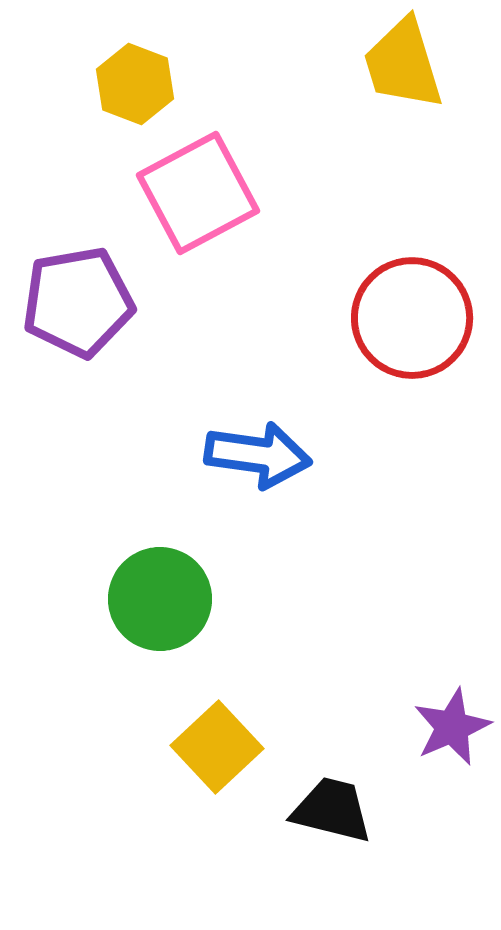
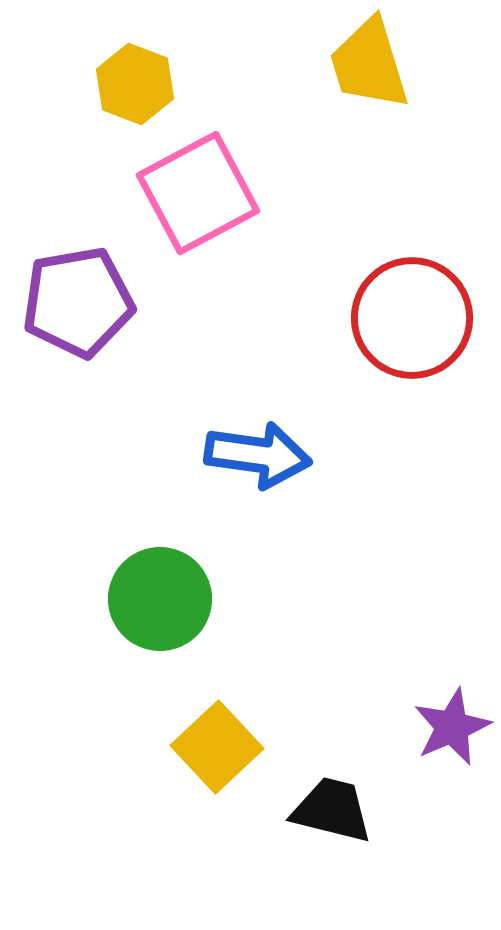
yellow trapezoid: moved 34 px left
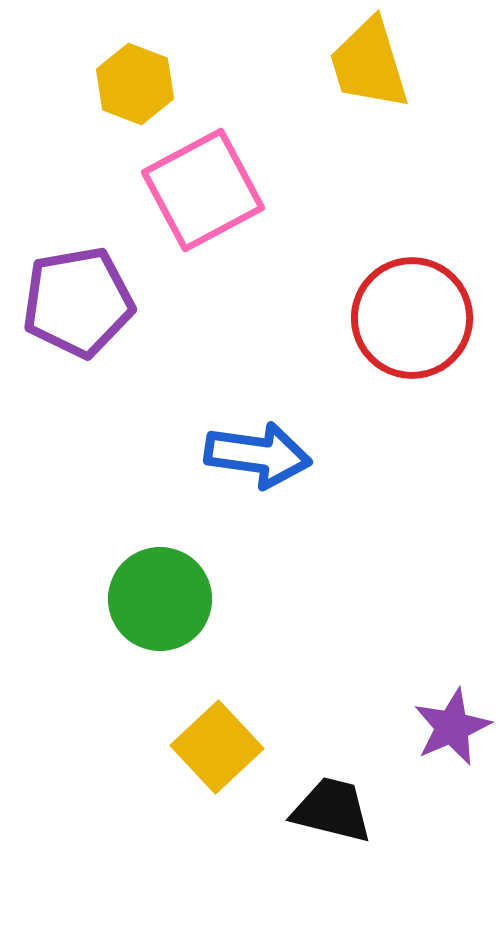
pink square: moved 5 px right, 3 px up
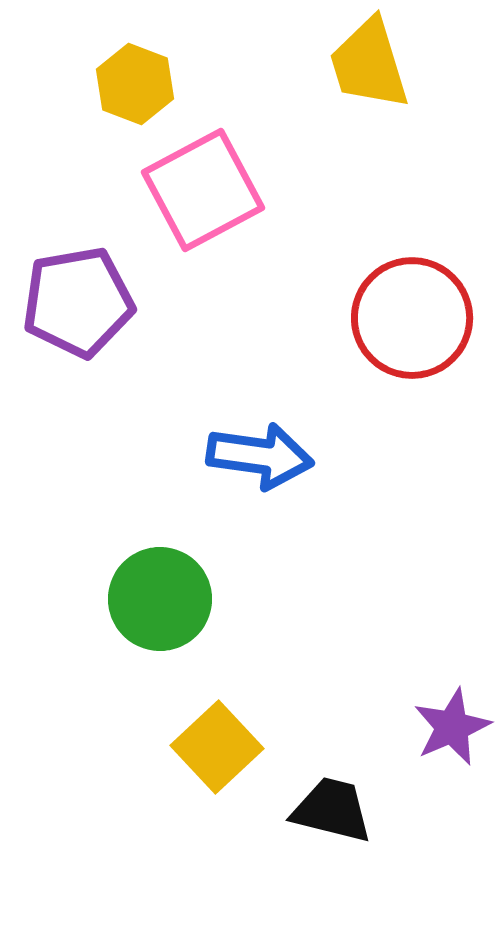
blue arrow: moved 2 px right, 1 px down
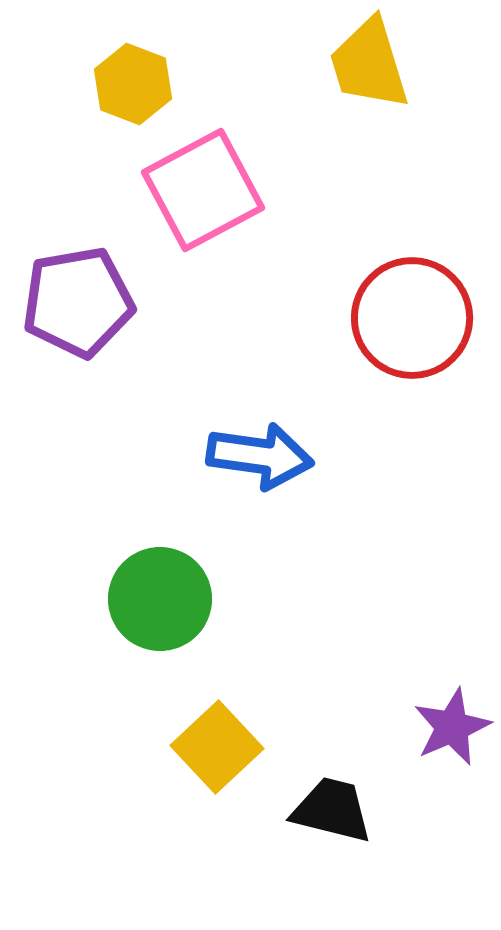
yellow hexagon: moved 2 px left
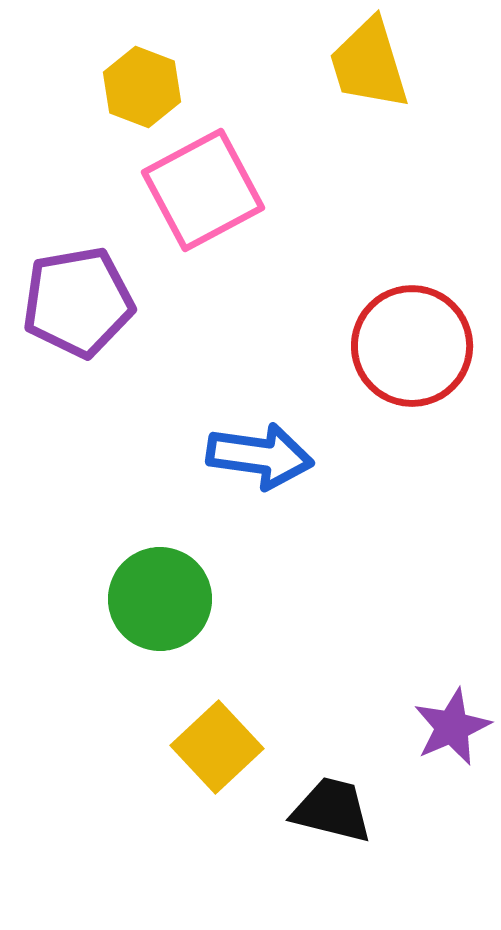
yellow hexagon: moved 9 px right, 3 px down
red circle: moved 28 px down
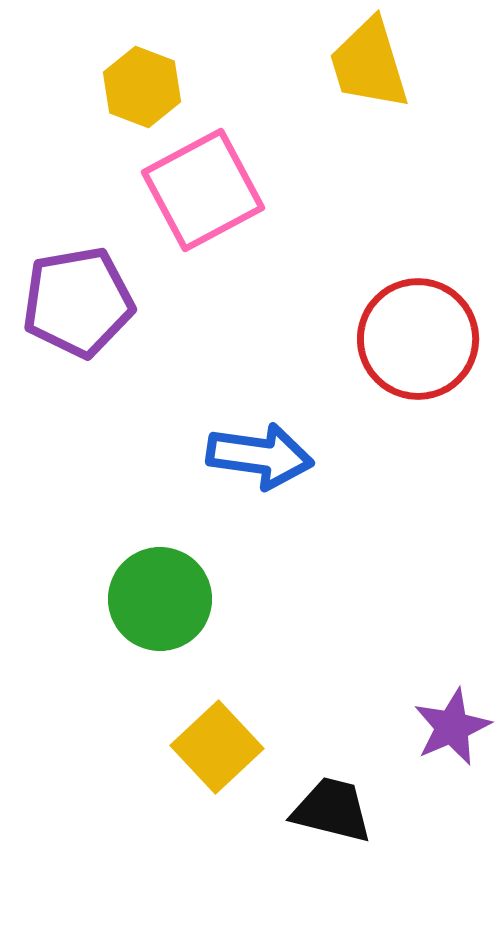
red circle: moved 6 px right, 7 px up
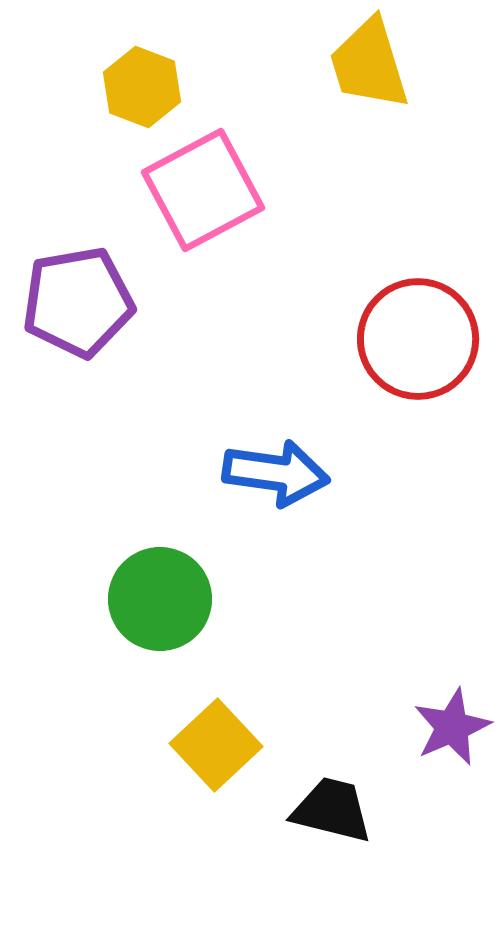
blue arrow: moved 16 px right, 17 px down
yellow square: moved 1 px left, 2 px up
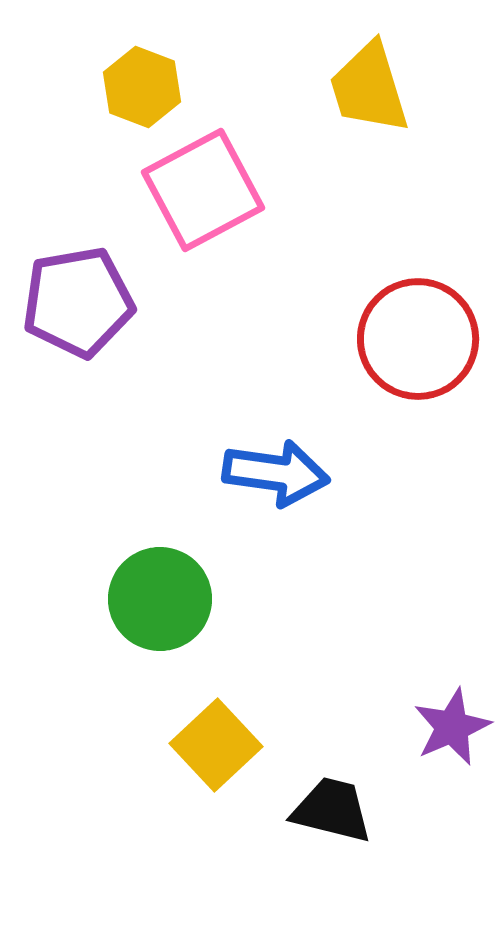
yellow trapezoid: moved 24 px down
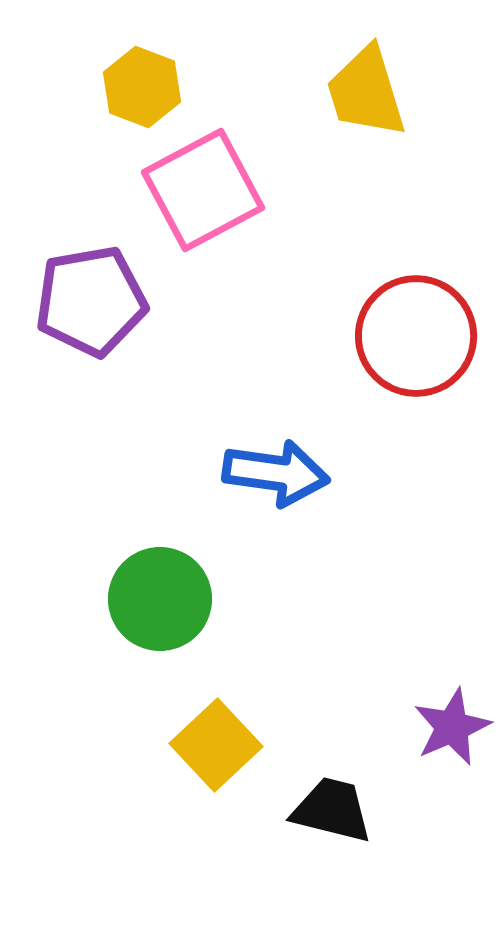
yellow trapezoid: moved 3 px left, 4 px down
purple pentagon: moved 13 px right, 1 px up
red circle: moved 2 px left, 3 px up
